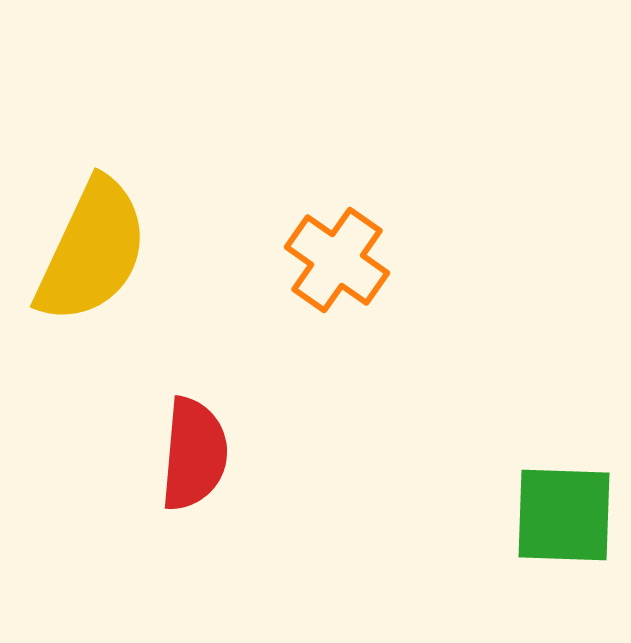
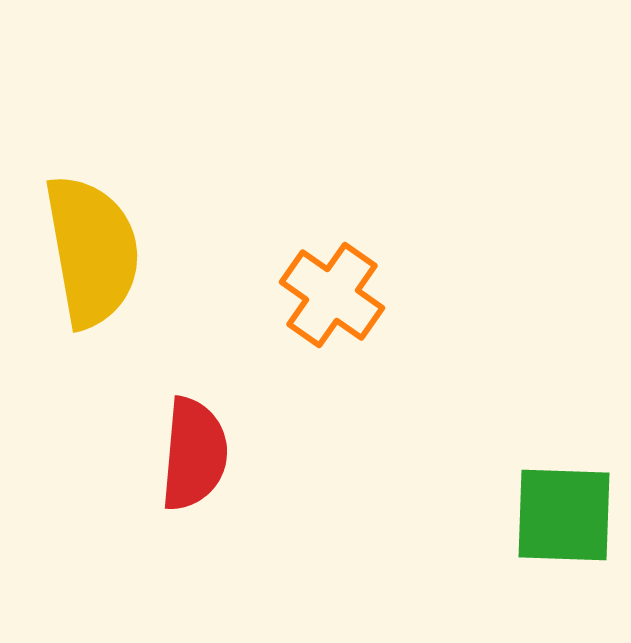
yellow semicircle: rotated 35 degrees counterclockwise
orange cross: moved 5 px left, 35 px down
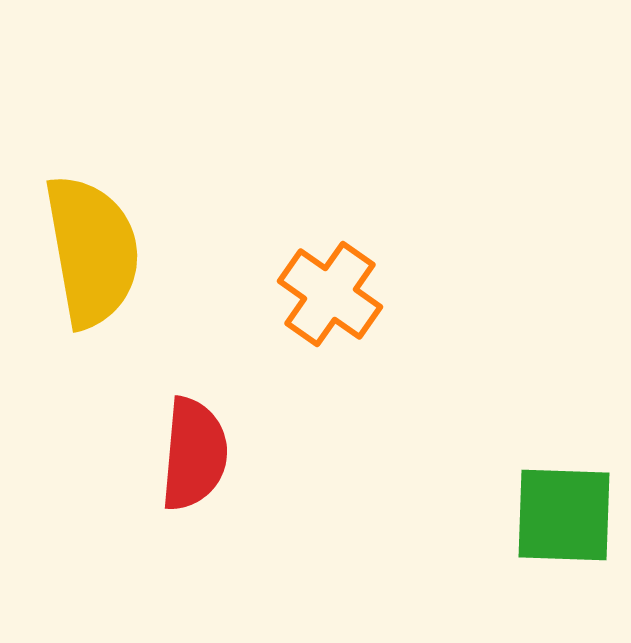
orange cross: moved 2 px left, 1 px up
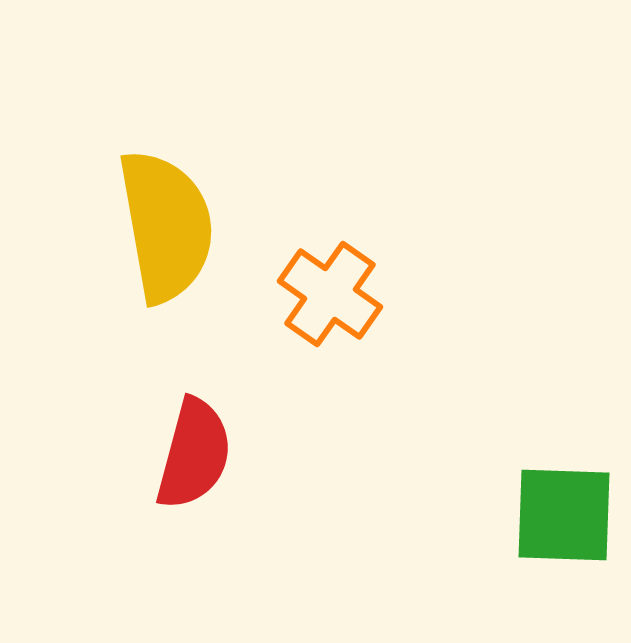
yellow semicircle: moved 74 px right, 25 px up
red semicircle: rotated 10 degrees clockwise
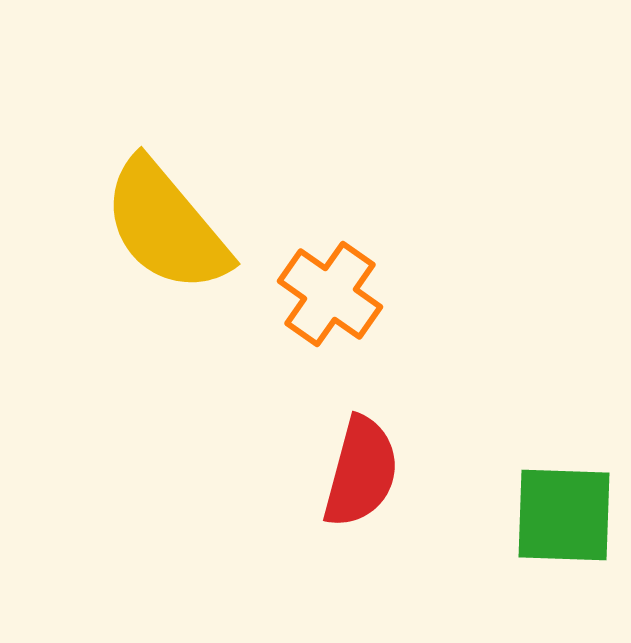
yellow semicircle: rotated 150 degrees clockwise
red semicircle: moved 167 px right, 18 px down
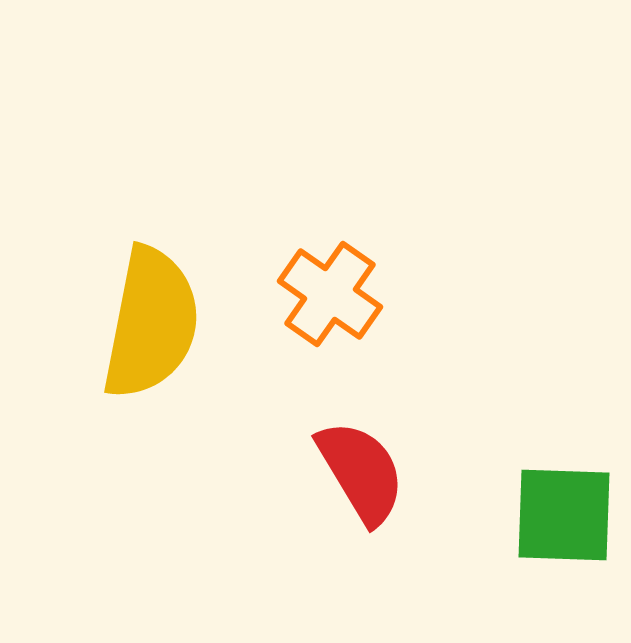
yellow semicircle: moved 15 px left, 97 px down; rotated 129 degrees counterclockwise
red semicircle: rotated 46 degrees counterclockwise
